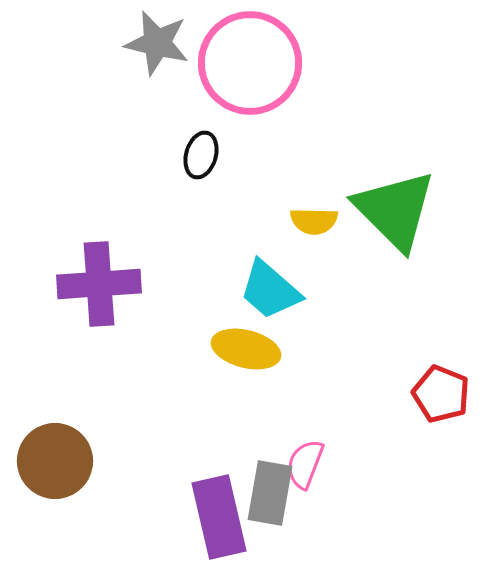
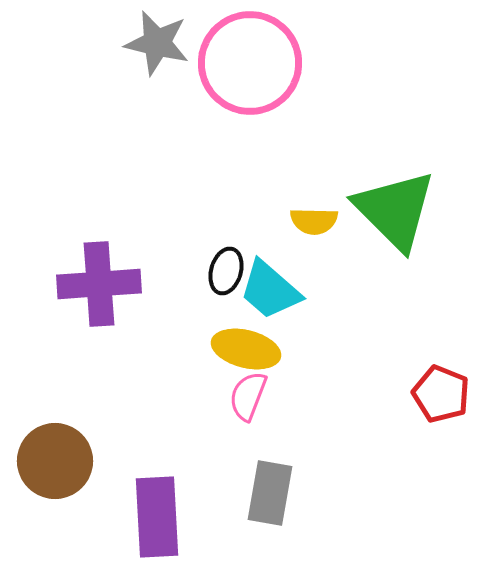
black ellipse: moved 25 px right, 116 px down
pink semicircle: moved 57 px left, 68 px up
purple rectangle: moved 62 px left; rotated 10 degrees clockwise
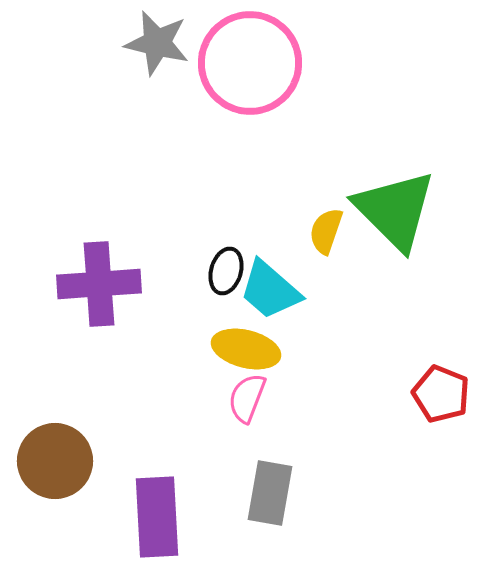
yellow semicircle: moved 12 px right, 10 px down; rotated 108 degrees clockwise
pink semicircle: moved 1 px left, 2 px down
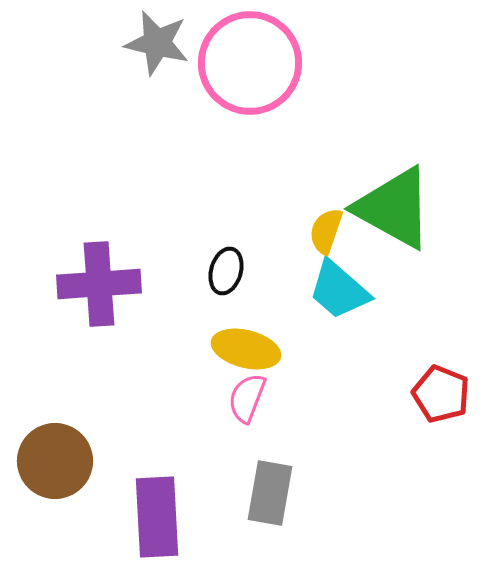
green triangle: moved 1 px left, 2 px up; rotated 16 degrees counterclockwise
cyan trapezoid: moved 69 px right
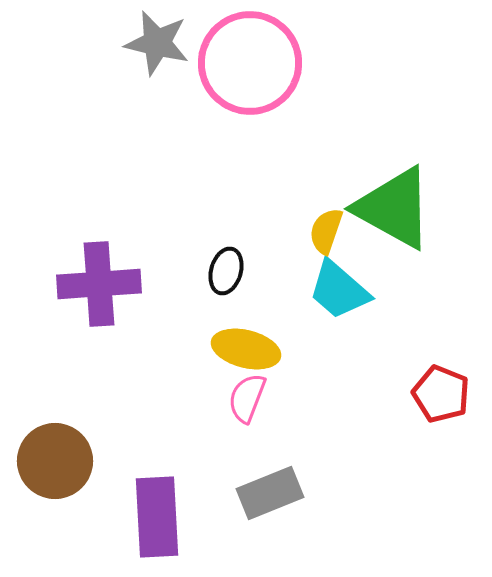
gray rectangle: rotated 58 degrees clockwise
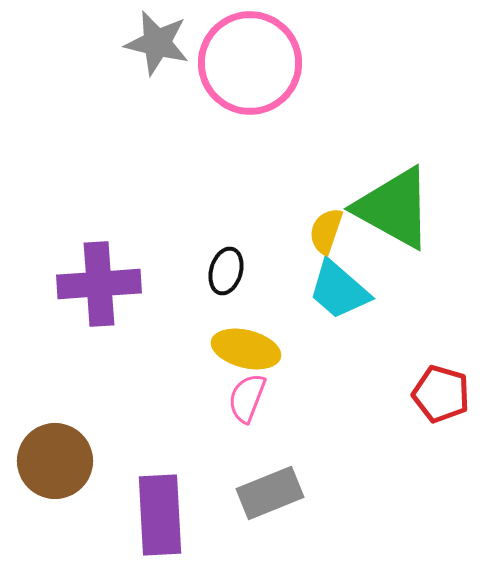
red pentagon: rotated 6 degrees counterclockwise
purple rectangle: moved 3 px right, 2 px up
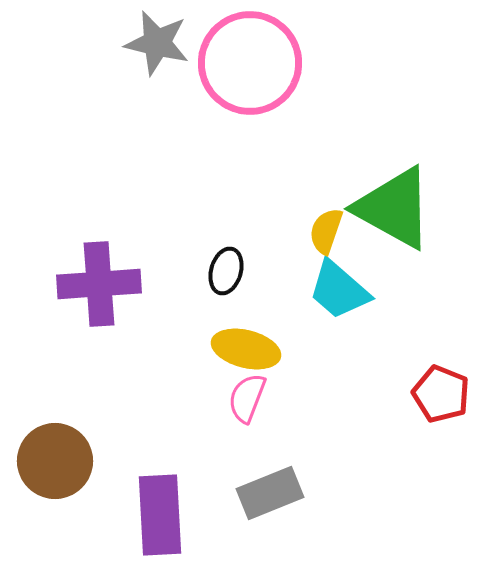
red pentagon: rotated 6 degrees clockwise
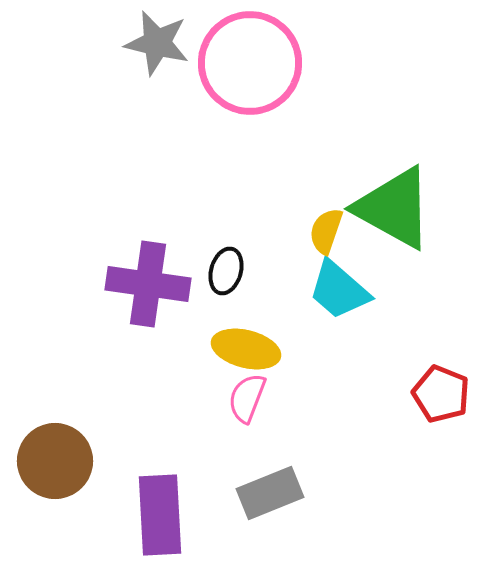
purple cross: moved 49 px right; rotated 12 degrees clockwise
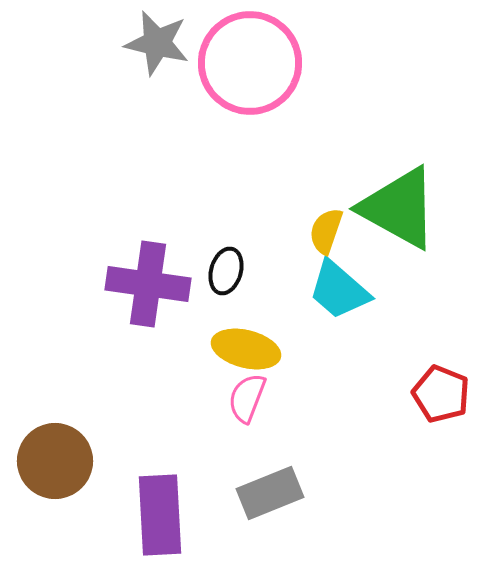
green triangle: moved 5 px right
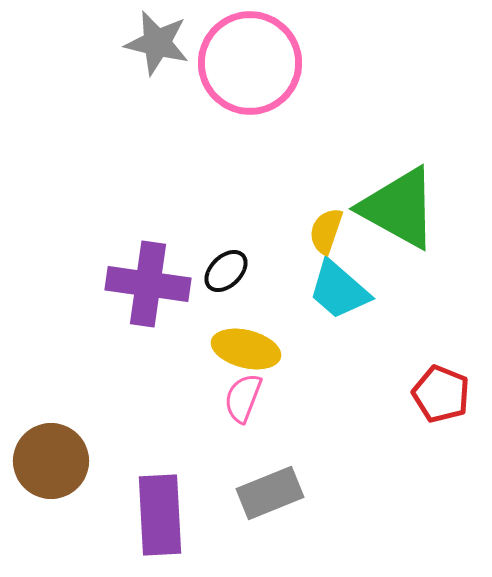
black ellipse: rotated 30 degrees clockwise
pink semicircle: moved 4 px left
brown circle: moved 4 px left
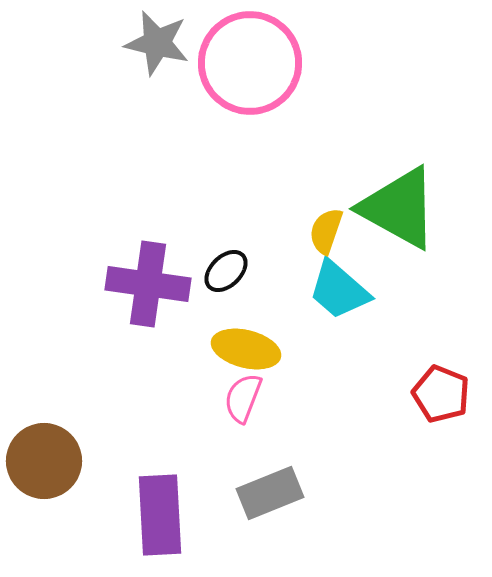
brown circle: moved 7 px left
